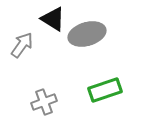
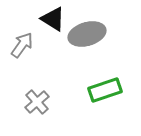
gray cross: moved 7 px left; rotated 20 degrees counterclockwise
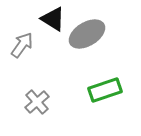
gray ellipse: rotated 15 degrees counterclockwise
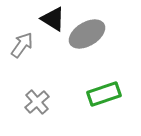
green rectangle: moved 1 px left, 4 px down
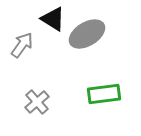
green rectangle: rotated 12 degrees clockwise
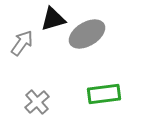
black triangle: rotated 48 degrees counterclockwise
gray arrow: moved 2 px up
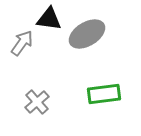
black triangle: moved 4 px left; rotated 24 degrees clockwise
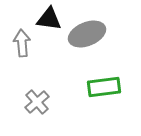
gray ellipse: rotated 9 degrees clockwise
gray arrow: rotated 40 degrees counterclockwise
green rectangle: moved 7 px up
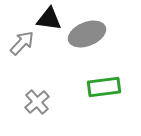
gray arrow: rotated 48 degrees clockwise
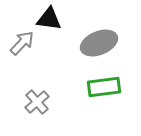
gray ellipse: moved 12 px right, 9 px down
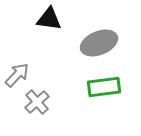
gray arrow: moved 5 px left, 32 px down
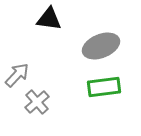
gray ellipse: moved 2 px right, 3 px down
